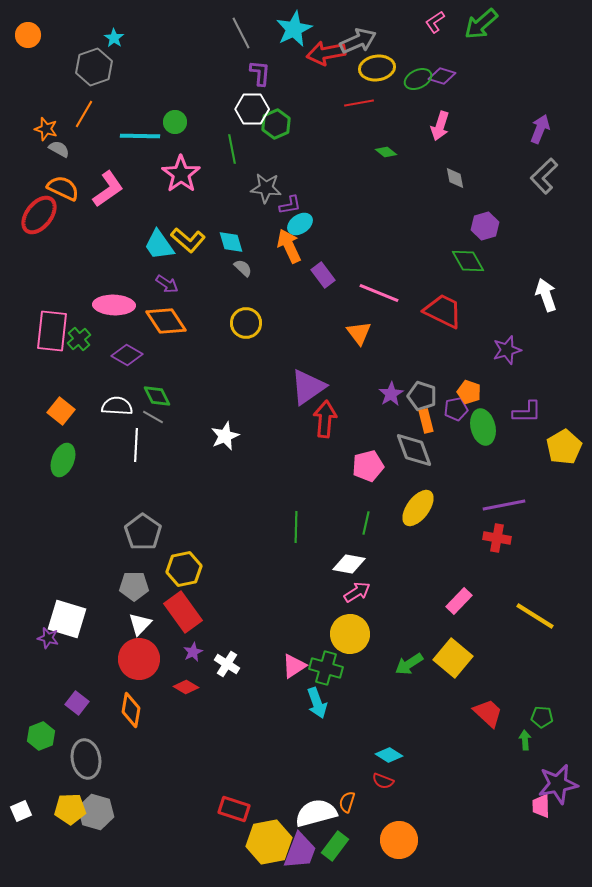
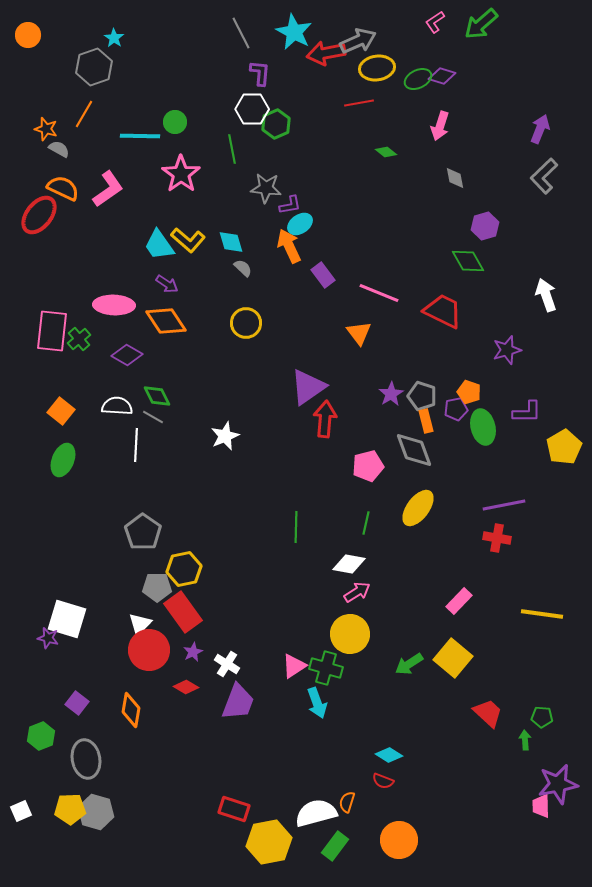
cyan star at (294, 29): moved 3 px down; rotated 18 degrees counterclockwise
gray pentagon at (134, 586): moved 23 px right, 1 px down
yellow line at (535, 616): moved 7 px right, 2 px up; rotated 24 degrees counterclockwise
red circle at (139, 659): moved 10 px right, 9 px up
purple trapezoid at (300, 851): moved 62 px left, 149 px up
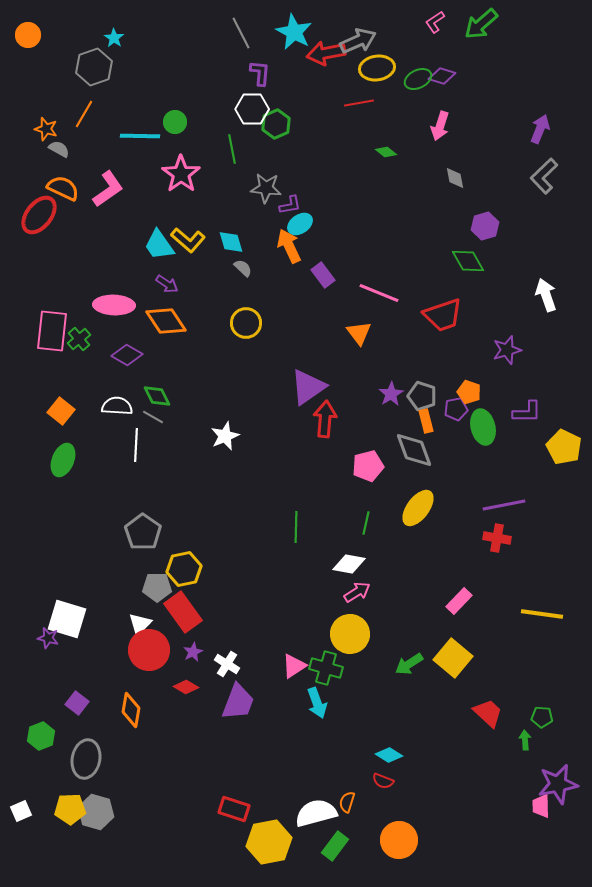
red trapezoid at (443, 311): moved 4 px down; rotated 135 degrees clockwise
yellow pentagon at (564, 447): rotated 16 degrees counterclockwise
gray ellipse at (86, 759): rotated 21 degrees clockwise
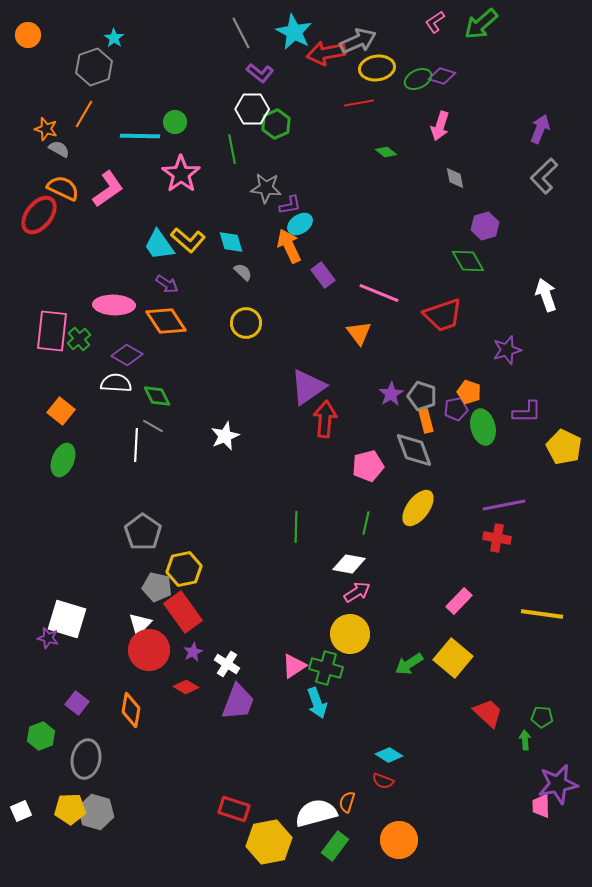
purple L-shape at (260, 73): rotated 124 degrees clockwise
gray semicircle at (243, 268): moved 4 px down
white semicircle at (117, 406): moved 1 px left, 23 px up
gray line at (153, 417): moved 9 px down
gray pentagon at (157, 587): rotated 12 degrees clockwise
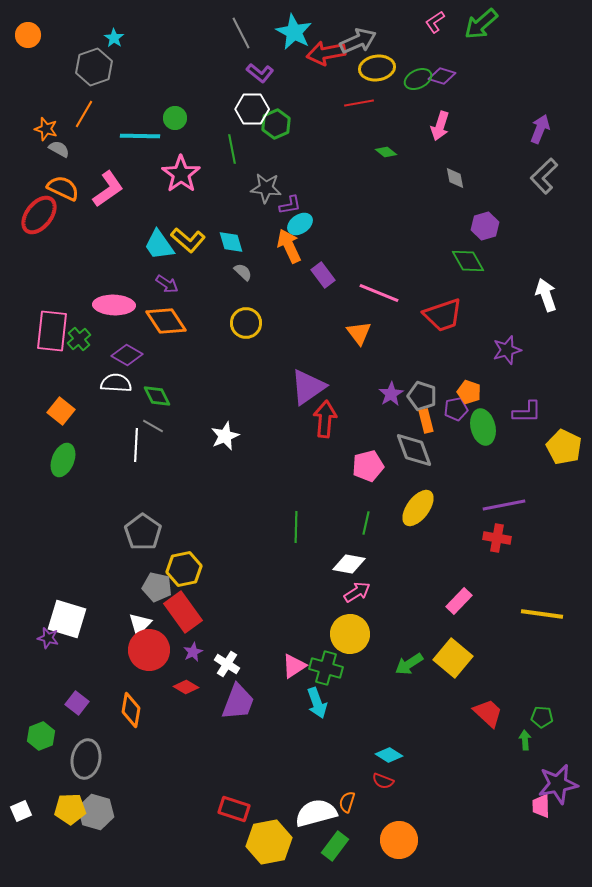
green circle at (175, 122): moved 4 px up
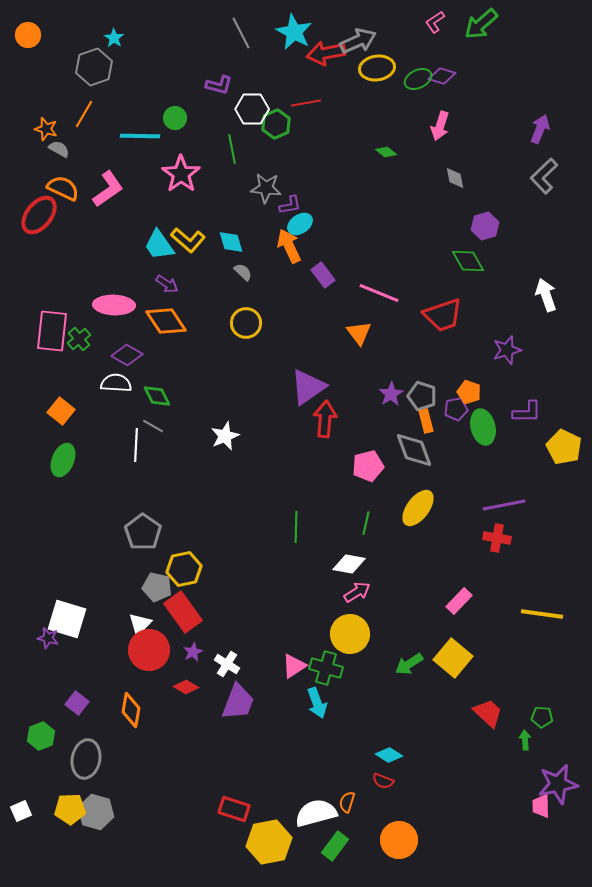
purple L-shape at (260, 73): moved 41 px left, 12 px down; rotated 24 degrees counterclockwise
red line at (359, 103): moved 53 px left
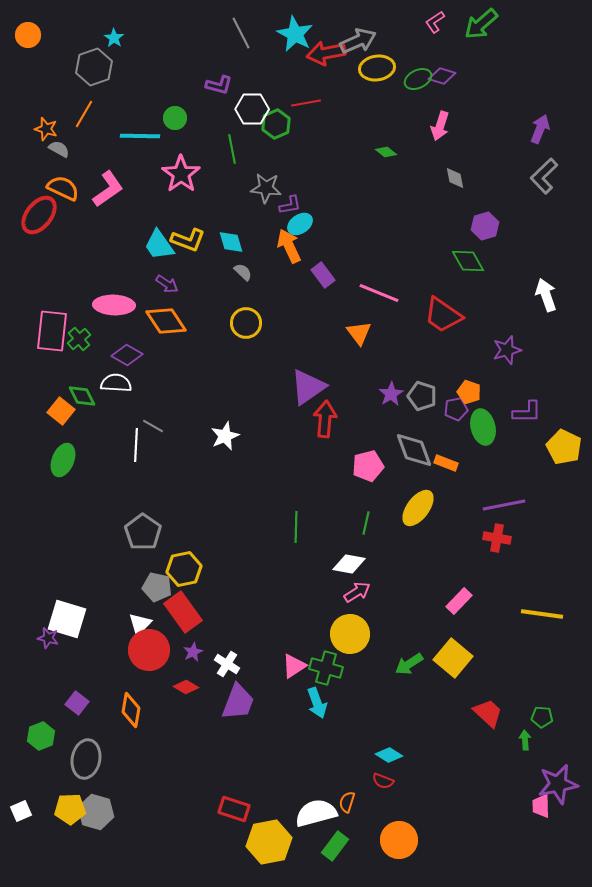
cyan star at (294, 32): moved 1 px right, 2 px down
yellow L-shape at (188, 240): rotated 20 degrees counterclockwise
red trapezoid at (443, 315): rotated 54 degrees clockwise
green diamond at (157, 396): moved 75 px left
orange rectangle at (426, 421): moved 20 px right, 42 px down; rotated 55 degrees counterclockwise
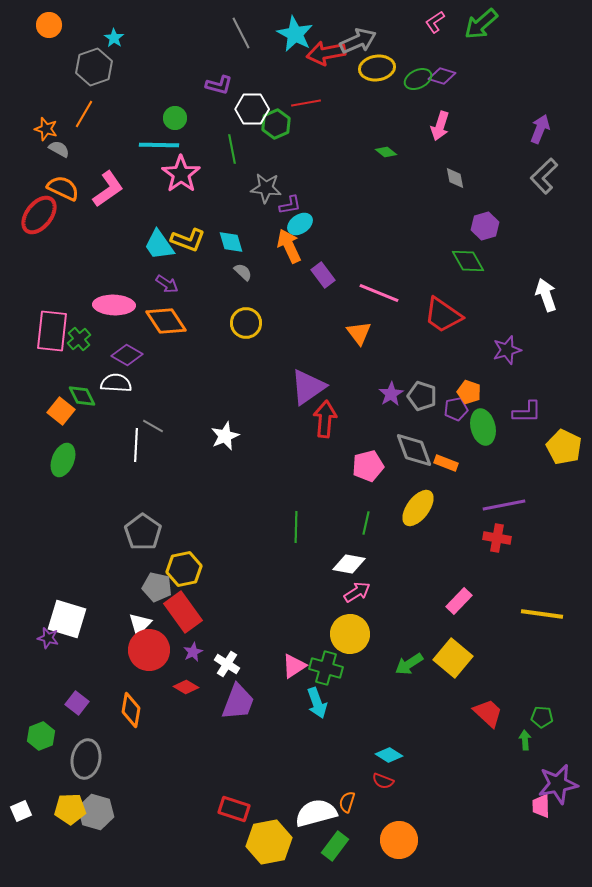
orange circle at (28, 35): moved 21 px right, 10 px up
cyan line at (140, 136): moved 19 px right, 9 px down
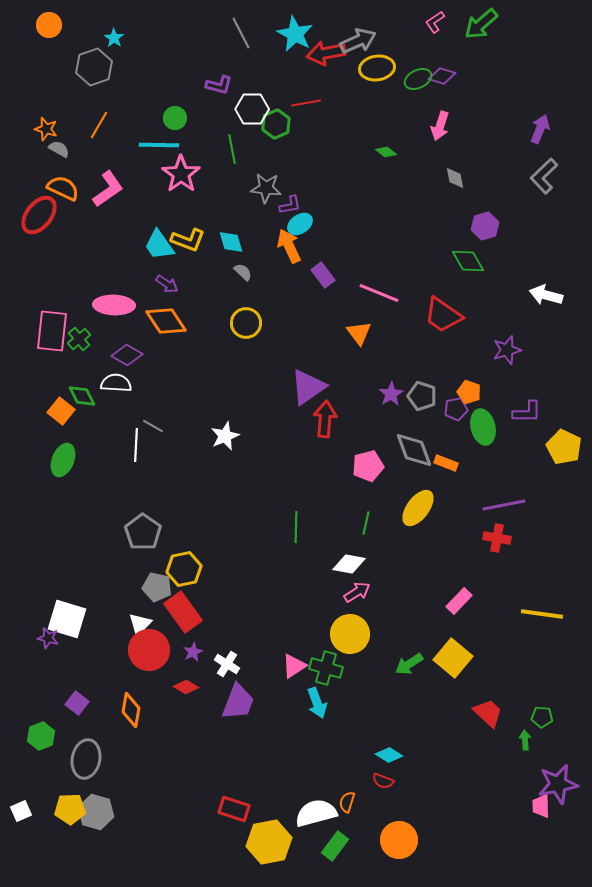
orange line at (84, 114): moved 15 px right, 11 px down
white arrow at (546, 295): rotated 56 degrees counterclockwise
